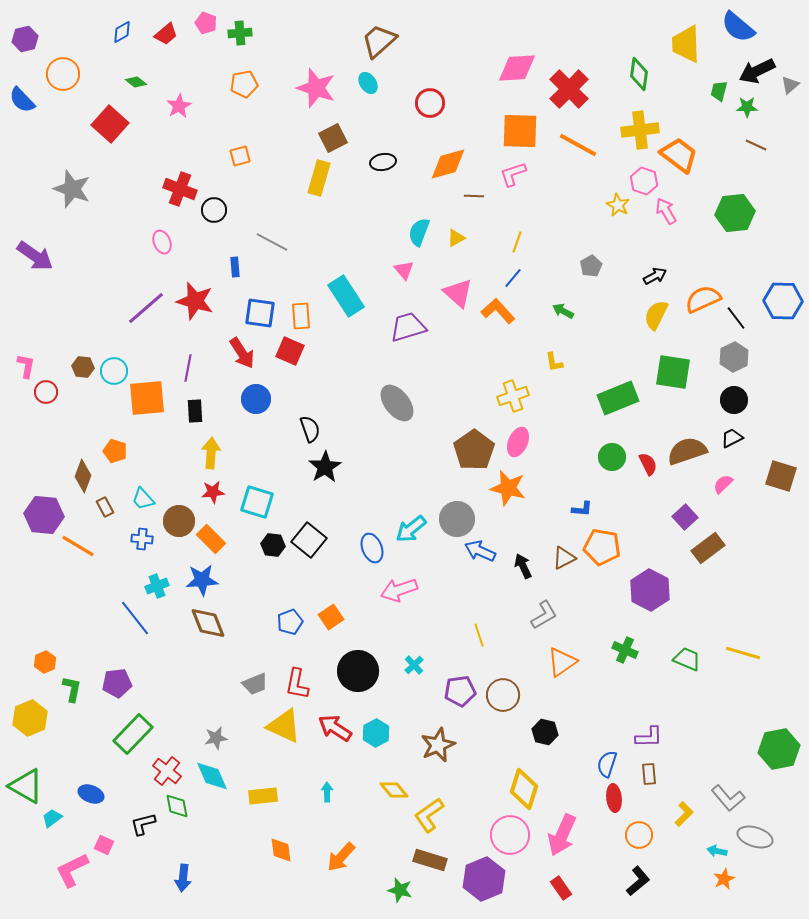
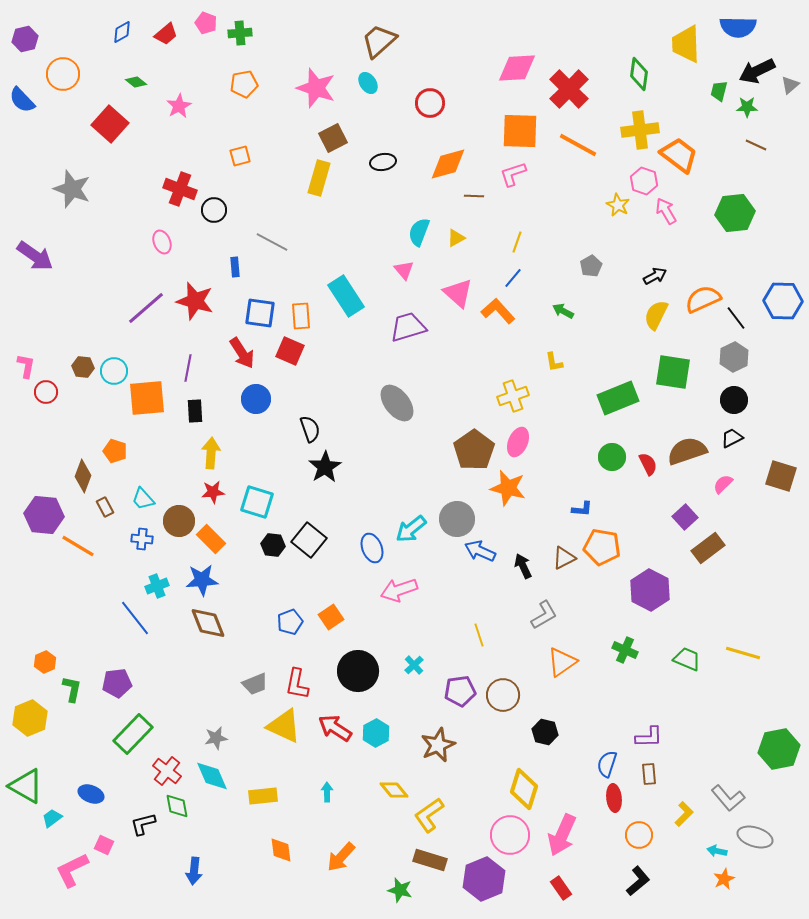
blue semicircle at (738, 27): rotated 39 degrees counterclockwise
blue arrow at (183, 878): moved 11 px right, 7 px up
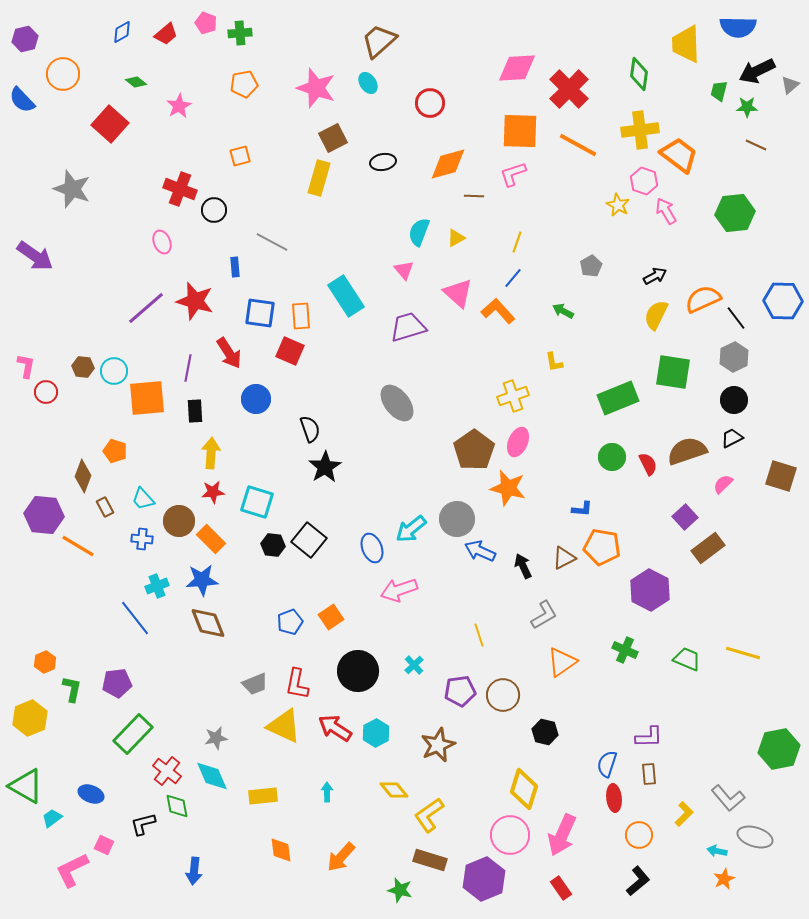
red arrow at (242, 353): moved 13 px left
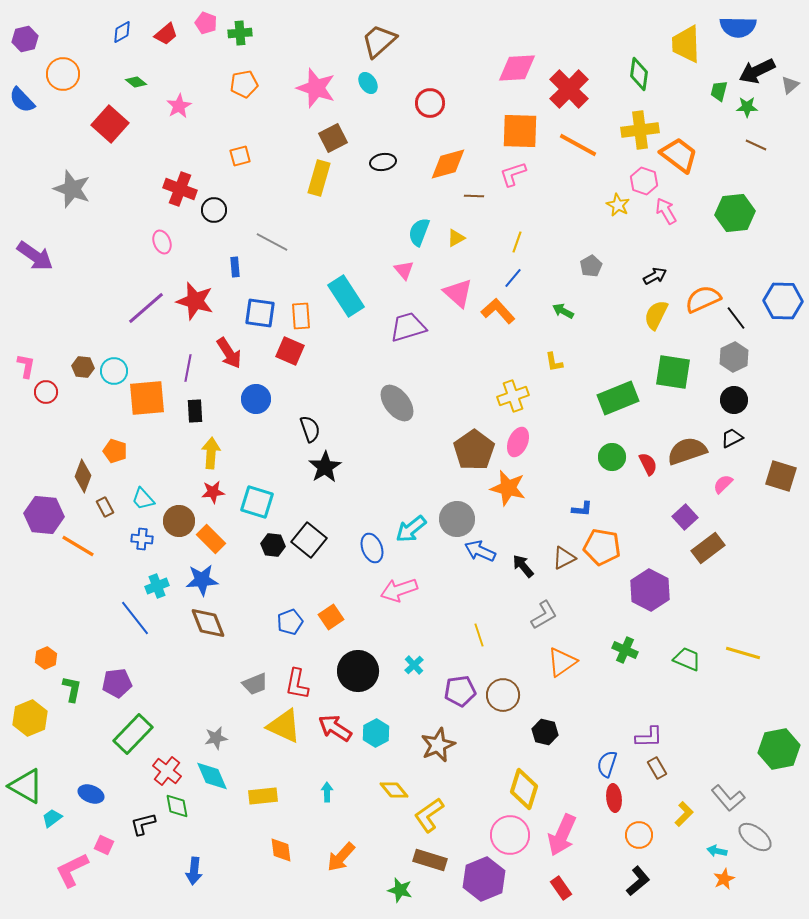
black arrow at (523, 566): rotated 15 degrees counterclockwise
orange hexagon at (45, 662): moved 1 px right, 4 px up
brown rectangle at (649, 774): moved 8 px right, 6 px up; rotated 25 degrees counterclockwise
gray ellipse at (755, 837): rotated 20 degrees clockwise
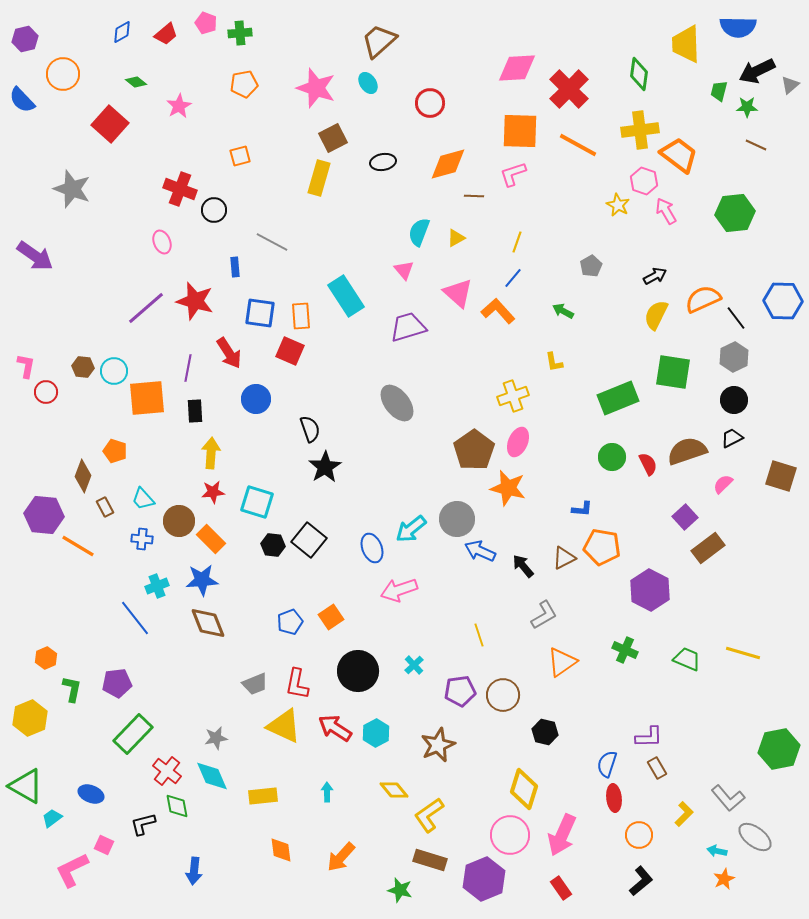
black L-shape at (638, 881): moved 3 px right
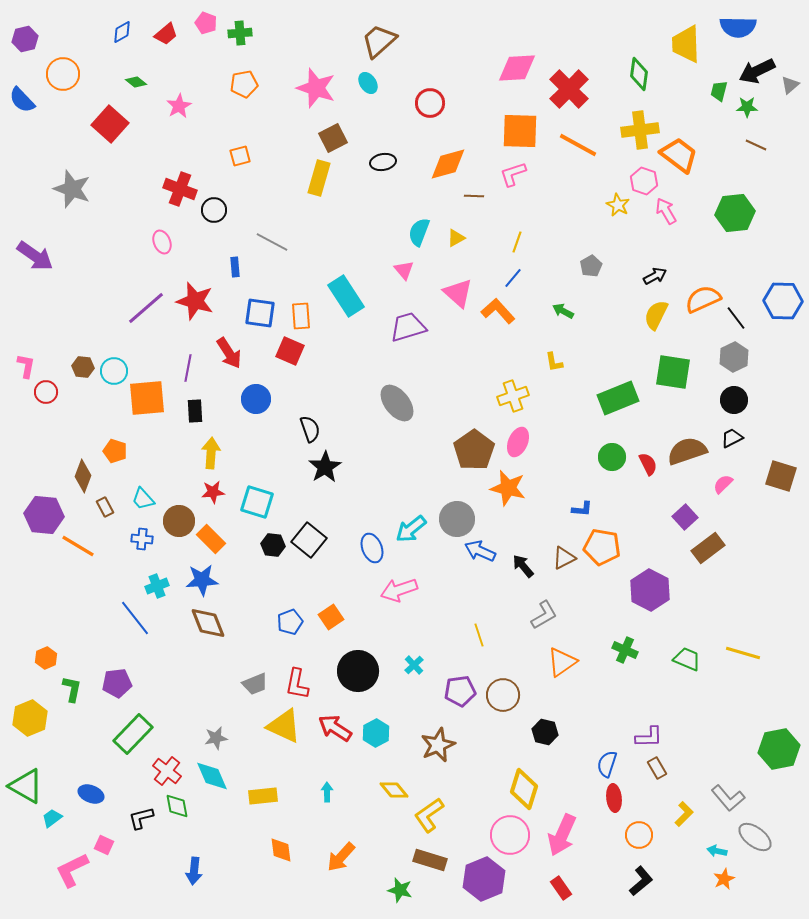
black L-shape at (143, 824): moved 2 px left, 6 px up
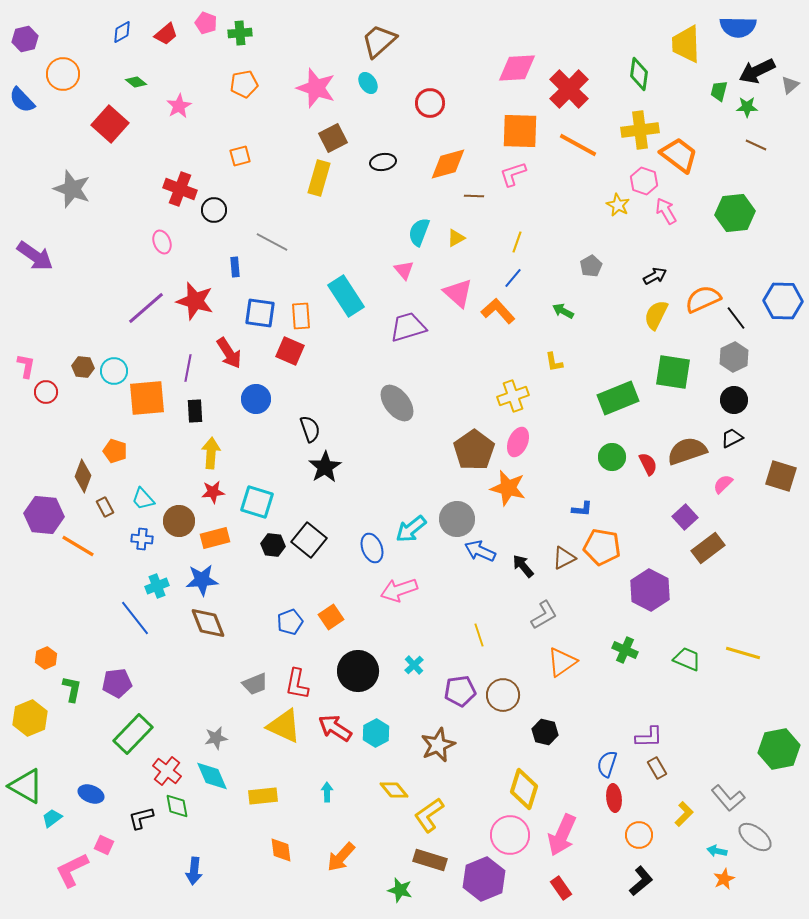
orange rectangle at (211, 539): moved 4 px right, 1 px up; rotated 60 degrees counterclockwise
